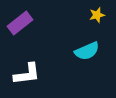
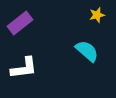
cyan semicircle: rotated 115 degrees counterclockwise
white L-shape: moved 3 px left, 6 px up
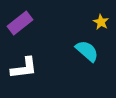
yellow star: moved 4 px right, 7 px down; rotated 28 degrees counterclockwise
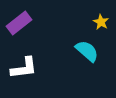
purple rectangle: moved 1 px left
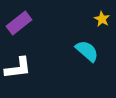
yellow star: moved 1 px right, 3 px up
white L-shape: moved 6 px left
